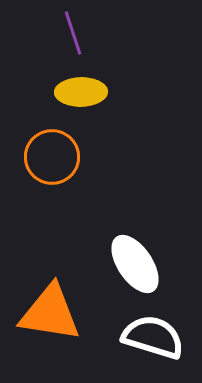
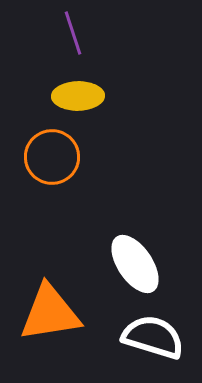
yellow ellipse: moved 3 px left, 4 px down
orange triangle: rotated 18 degrees counterclockwise
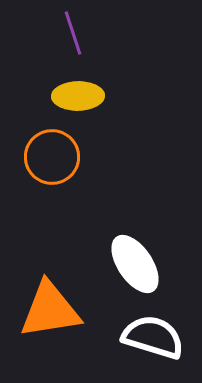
orange triangle: moved 3 px up
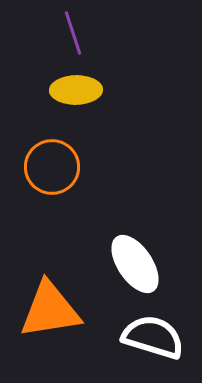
yellow ellipse: moved 2 px left, 6 px up
orange circle: moved 10 px down
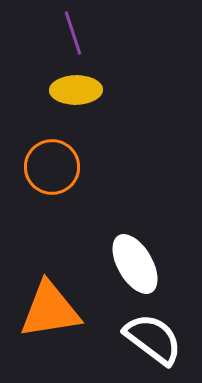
white ellipse: rotated 4 degrees clockwise
white semicircle: moved 2 px down; rotated 20 degrees clockwise
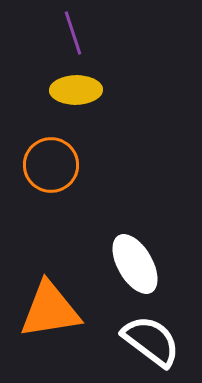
orange circle: moved 1 px left, 2 px up
white semicircle: moved 2 px left, 2 px down
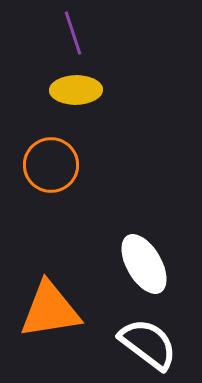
white ellipse: moved 9 px right
white semicircle: moved 3 px left, 3 px down
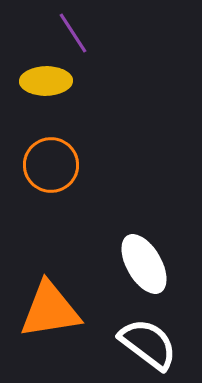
purple line: rotated 15 degrees counterclockwise
yellow ellipse: moved 30 px left, 9 px up
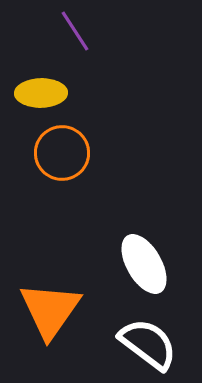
purple line: moved 2 px right, 2 px up
yellow ellipse: moved 5 px left, 12 px down
orange circle: moved 11 px right, 12 px up
orange triangle: rotated 46 degrees counterclockwise
